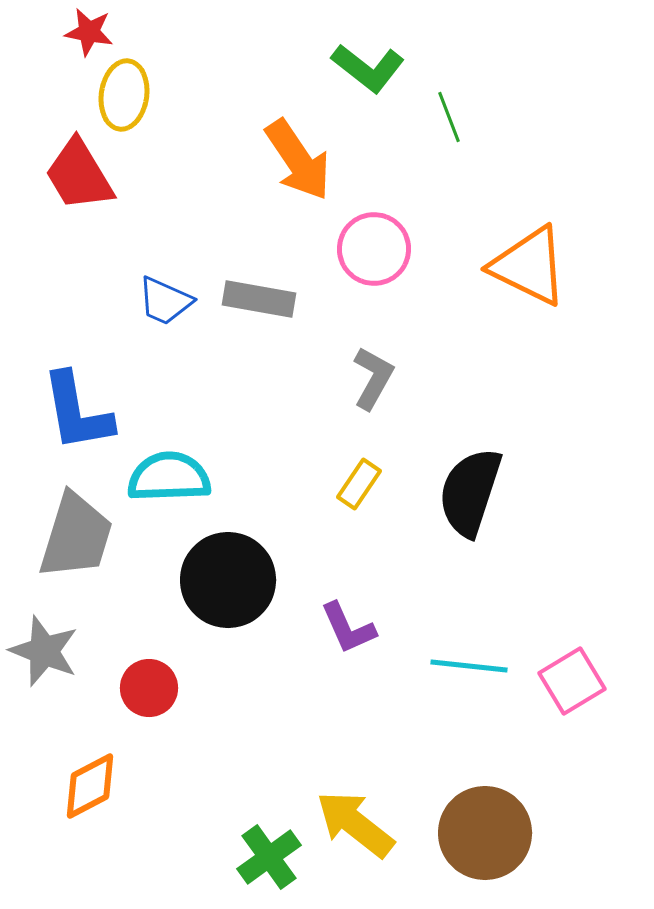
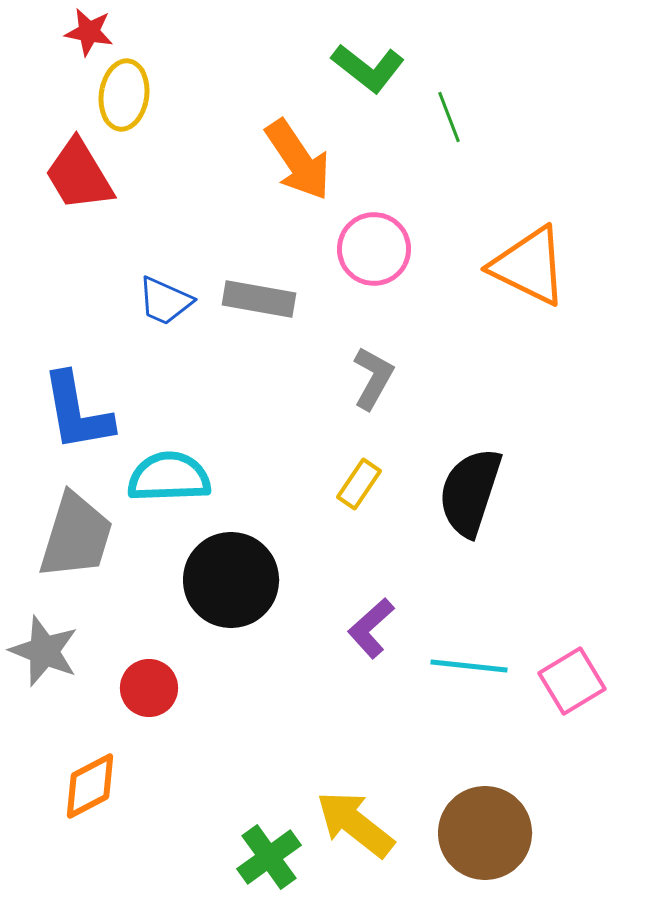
black circle: moved 3 px right
purple L-shape: moved 23 px right; rotated 72 degrees clockwise
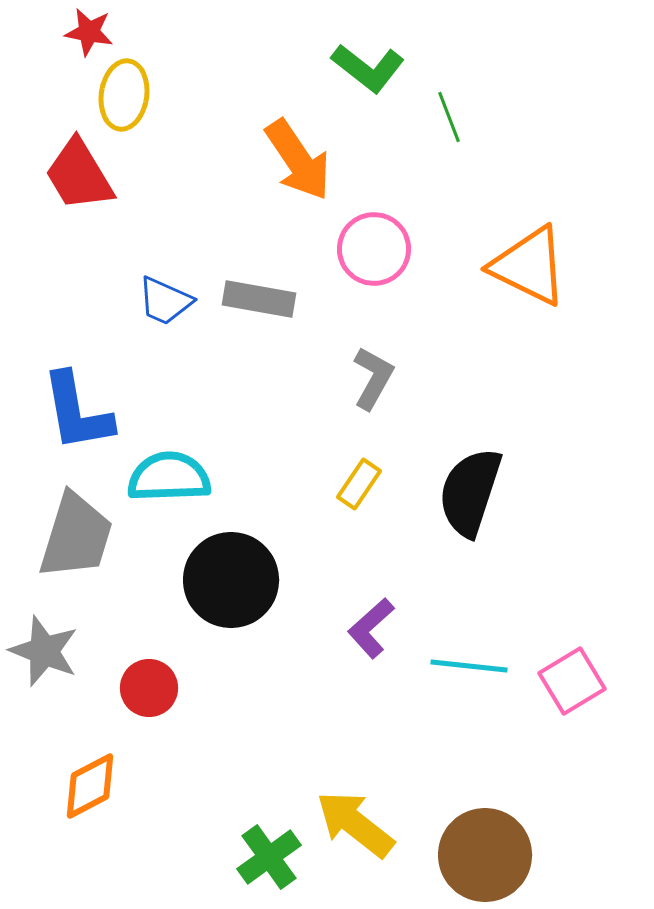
brown circle: moved 22 px down
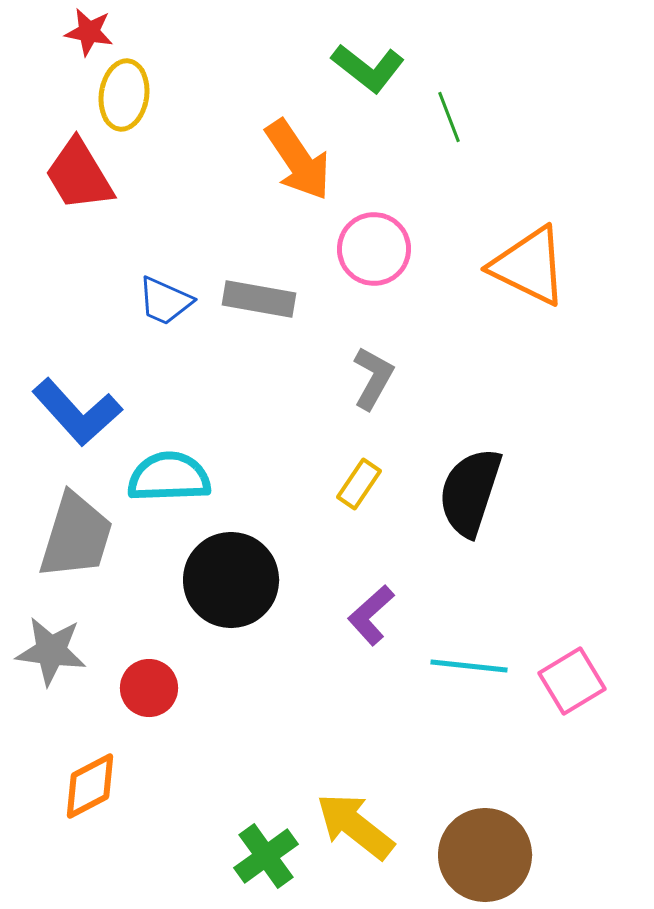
blue L-shape: rotated 32 degrees counterclockwise
purple L-shape: moved 13 px up
gray star: moved 7 px right; rotated 14 degrees counterclockwise
yellow arrow: moved 2 px down
green cross: moved 3 px left, 1 px up
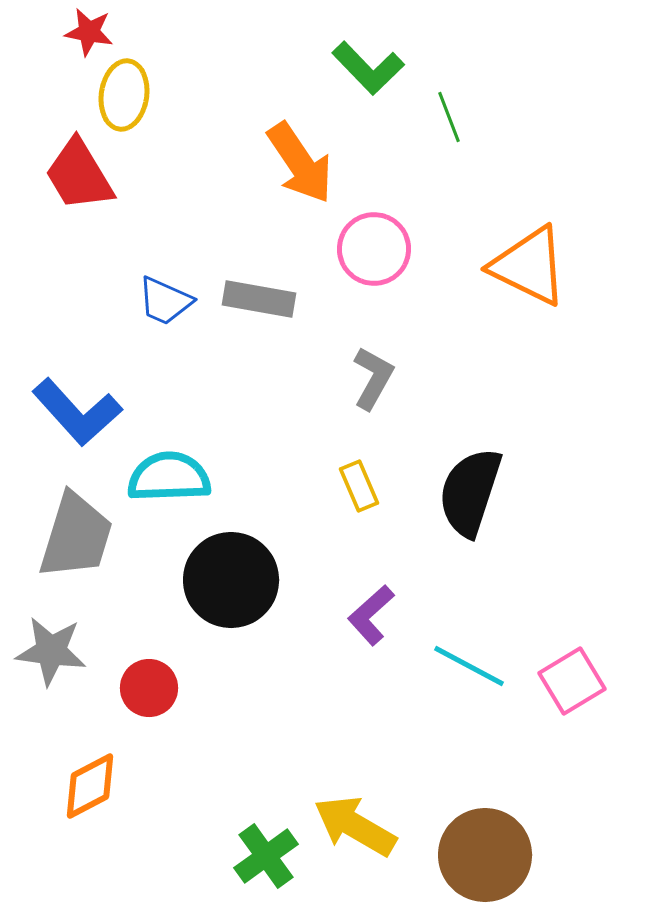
green L-shape: rotated 8 degrees clockwise
orange arrow: moved 2 px right, 3 px down
yellow rectangle: moved 2 px down; rotated 57 degrees counterclockwise
cyan line: rotated 22 degrees clockwise
yellow arrow: rotated 8 degrees counterclockwise
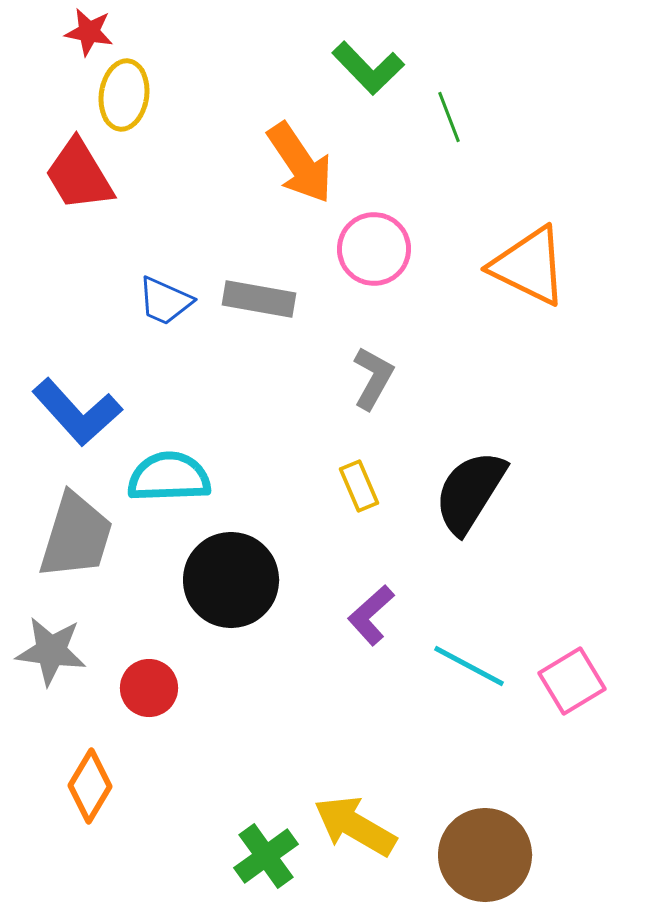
black semicircle: rotated 14 degrees clockwise
orange diamond: rotated 32 degrees counterclockwise
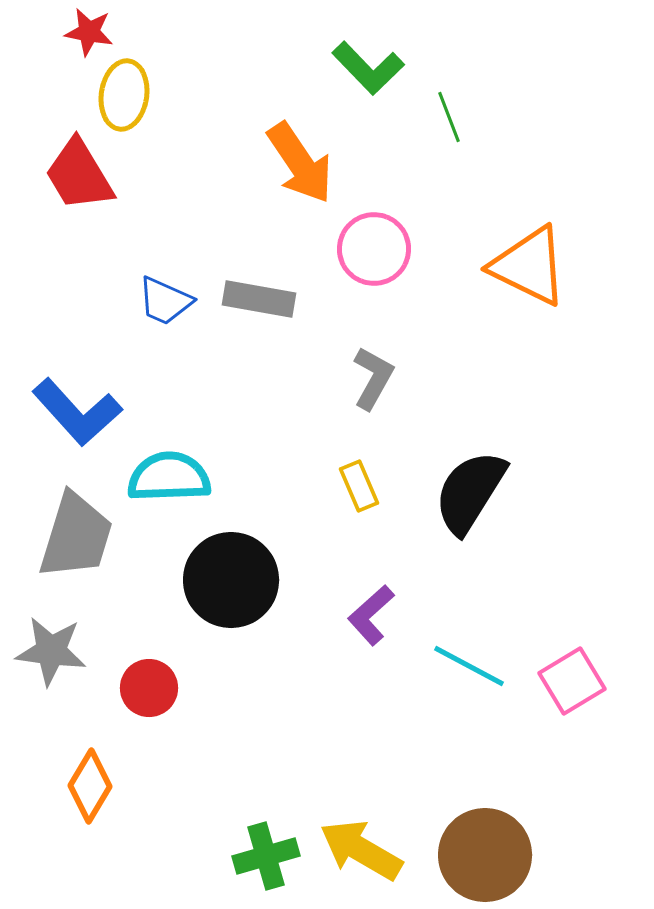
yellow arrow: moved 6 px right, 24 px down
green cross: rotated 20 degrees clockwise
